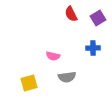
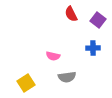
purple square: moved 2 px down; rotated 21 degrees counterclockwise
yellow square: moved 3 px left; rotated 18 degrees counterclockwise
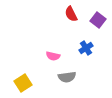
blue cross: moved 7 px left; rotated 32 degrees counterclockwise
yellow square: moved 3 px left
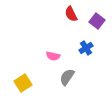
purple square: moved 1 px left, 1 px down
gray semicircle: rotated 132 degrees clockwise
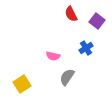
yellow square: moved 1 px left, 1 px down
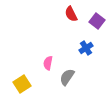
pink semicircle: moved 5 px left, 7 px down; rotated 88 degrees clockwise
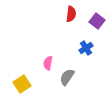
red semicircle: rotated 147 degrees counterclockwise
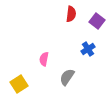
blue cross: moved 2 px right, 1 px down
pink semicircle: moved 4 px left, 4 px up
yellow square: moved 3 px left
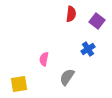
yellow square: rotated 24 degrees clockwise
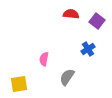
red semicircle: rotated 91 degrees counterclockwise
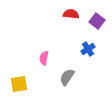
pink semicircle: moved 1 px up
